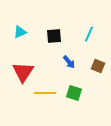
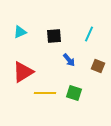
blue arrow: moved 2 px up
red triangle: rotated 25 degrees clockwise
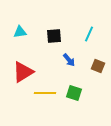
cyan triangle: rotated 16 degrees clockwise
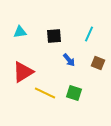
brown square: moved 3 px up
yellow line: rotated 25 degrees clockwise
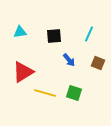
yellow line: rotated 10 degrees counterclockwise
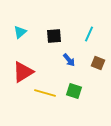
cyan triangle: rotated 32 degrees counterclockwise
green square: moved 2 px up
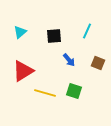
cyan line: moved 2 px left, 3 px up
red triangle: moved 1 px up
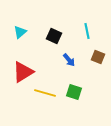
cyan line: rotated 35 degrees counterclockwise
black square: rotated 28 degrees clockwise
brown square: moved 6 px up
red triangle: moved 1 px down
green square: moved 1 px down
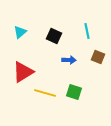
blue arrow: rotated 48 degrees counterclockwise
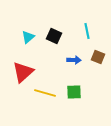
cyan triangle: moved 8 px right, 5 px down
blue arrow: moved 5 px right
red triangle: rotated 10 degrees counterclockwise
green square: rotated 21 degrees counterclockwise
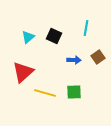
cyan line: moved 1 px left, 3 px up; rotated 21 degrees clockwise
brown square: rotated 32 degrees clockwise
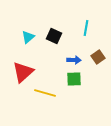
green square: moved 13 px up
